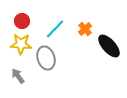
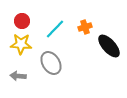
orange cross: moved 2 px up; rotated 24 degrees clockwise
gray ellipse: moved 5 px right, 5 px down; rotated 15 degrees counterclockwise
gray arrow: rotated 49 degrees counterclockwise
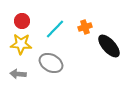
gray ellipse: rotated 30 degrees counterclockwise
gray arrow: moved 2 px up
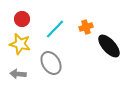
red circle: moved 2 px up
orange cross: moved 1 px right
yellow star: moved 1 px left; rotated 10 degrees clockwise
gray ellipse: rotated 30 degrees clockwise
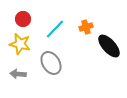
red circle: moved 1 px right
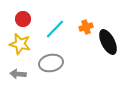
black ellipse: moved 1 px left, 4 px up; rotated 15 degrees clockwise
gray ellipse: rotated 70 degrees counterclockwise
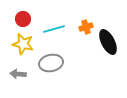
cyan line: moved 1 px left; rotated 30 degrees clockwise
yellow star: moved 3 px right
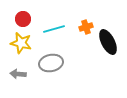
yellow star: moved 2 px left, 1 px up
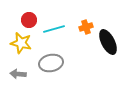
red circle: moved 6 px right, 1 px down
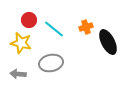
cyan line: rotated 55 degrees clockwise
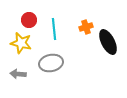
cyan line: rotated 45 degrees clockwise
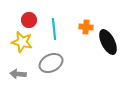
orange cross: rotated 24 degrees clockwise
yellow star: moved 1 px right, 1 px up
gray ellipse: rotated 15 degrees counterclockwise
